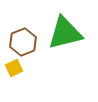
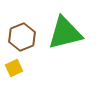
brown hexagon: moved 1 px left, 5 px up
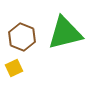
brown hexagon: rotated 16 degrees counterclockwise
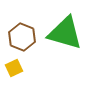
green triangle: rotated 30 degrees clockwise
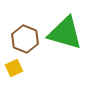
brown hexagon: moved 3 px right, 2 px down
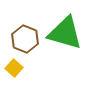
yellow square: rotated 24 degrees counterclockwise
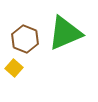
green triangle: rotated 39 degrees counterclockwise
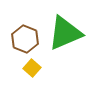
yellow square: moved 18 px right
